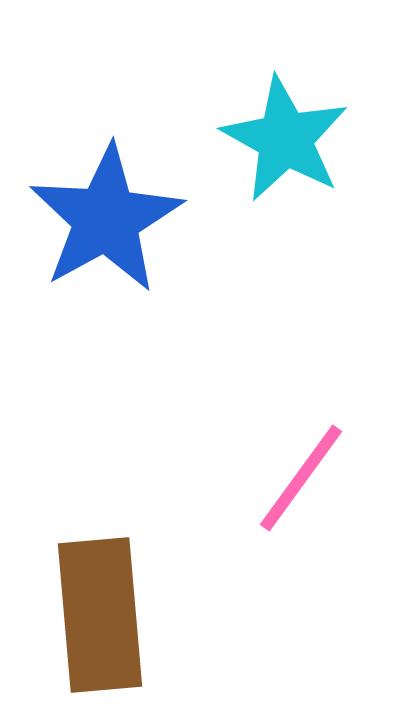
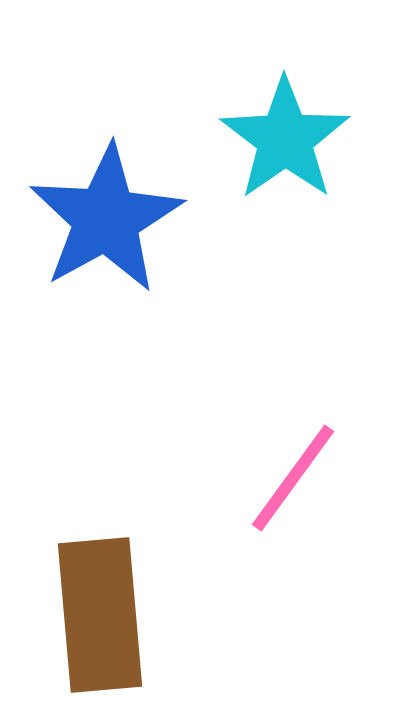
cyan star: rotated 8 degrees clockwise
pink line: moved 8 px left
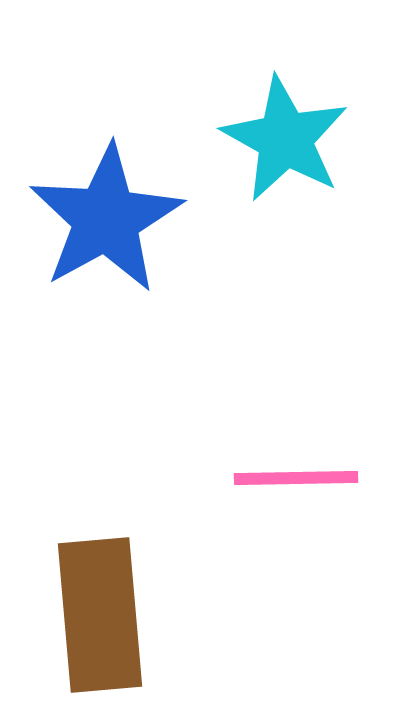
cyan star: rotated 8 degrees counterclockwise
pink line: moved 3 px right; rotated 53 degrees clockwise
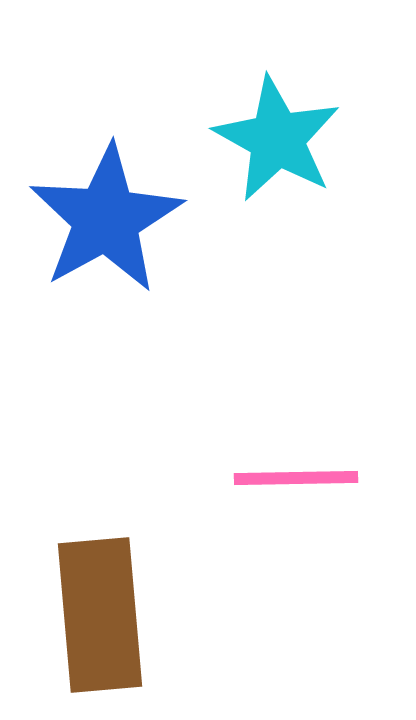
cyan star: moved 8 px left
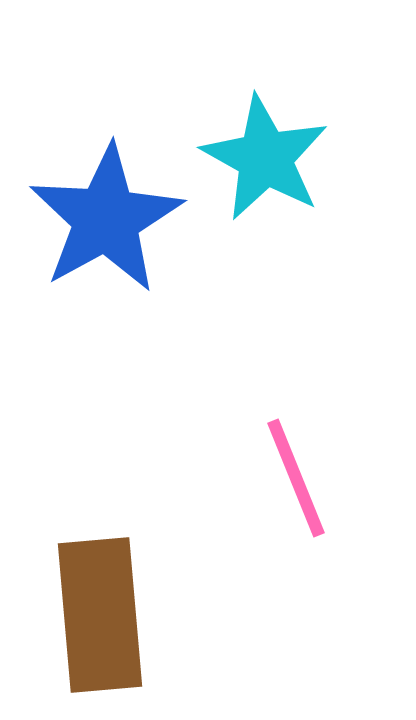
cyan star: moved 12 px left, 19 px down
pink line: rotated 69 degrees clockwise
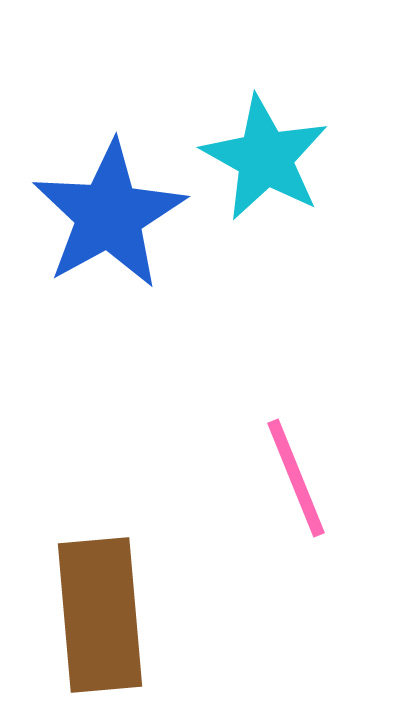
blue star: moved 3 px right, 4 px up
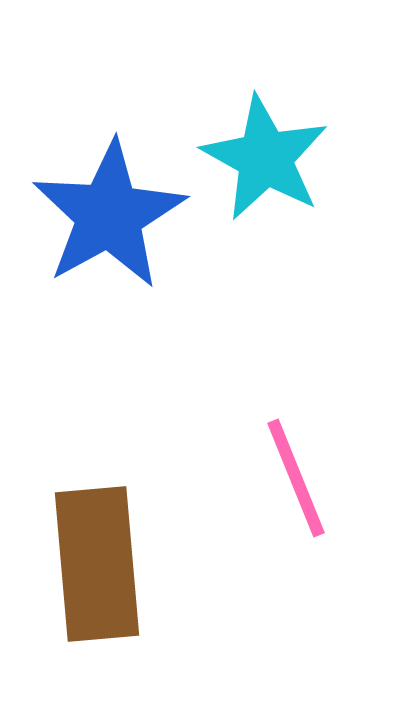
brown rectangle: moved 3 px left, 51 px up
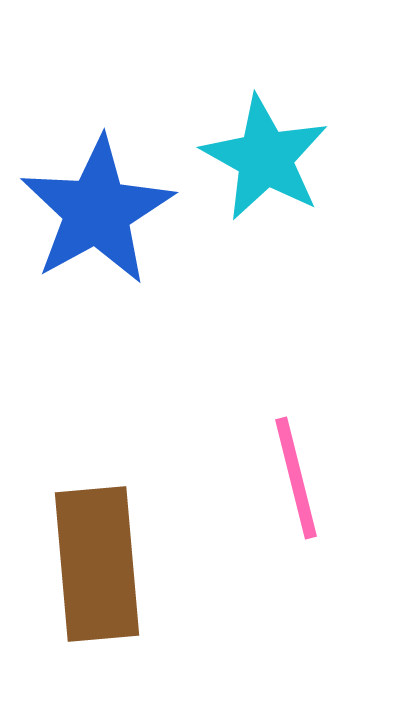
blue star: moved 12 px left, 4 px up
pink line: rotated 8 degrees clockwise
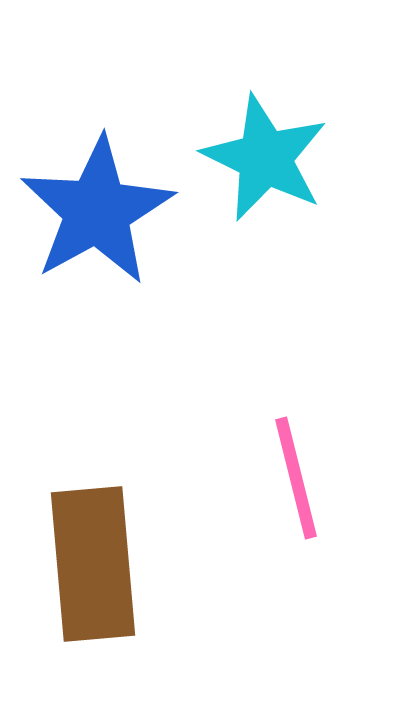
cyan star: rotated 3 degrees counterclockwise
brown rectangle: moved 4 px left
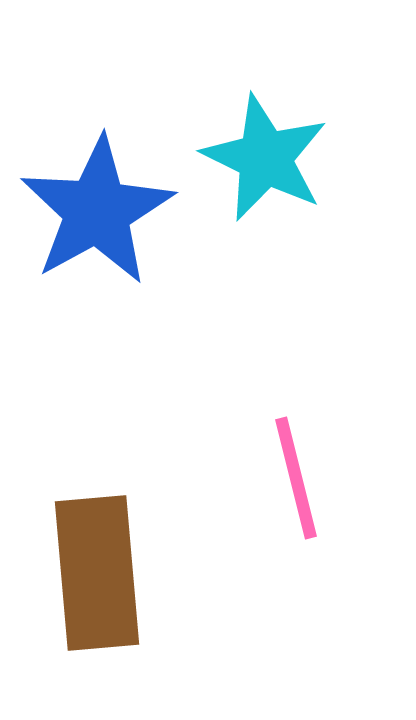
brown rectangle: moved 4 px right, 9 px down
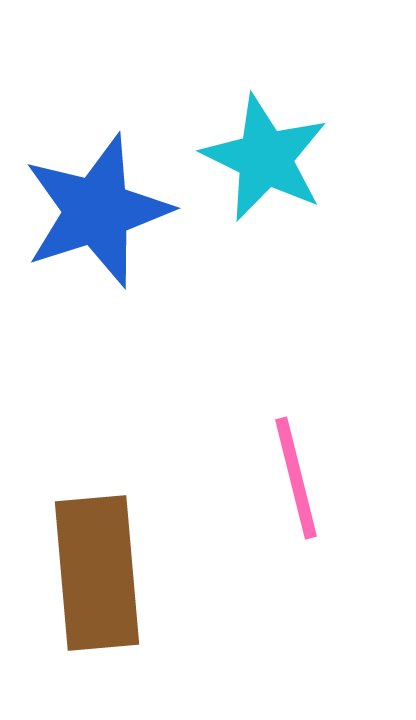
blue star: rotated 11 degrees clockwise
